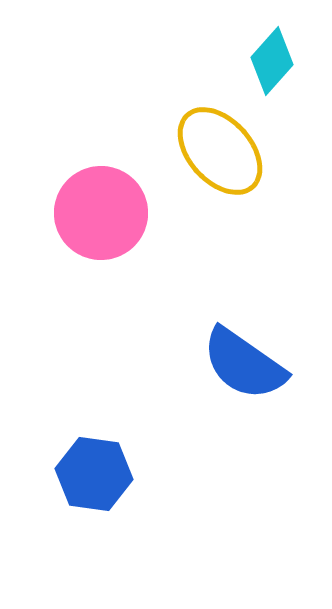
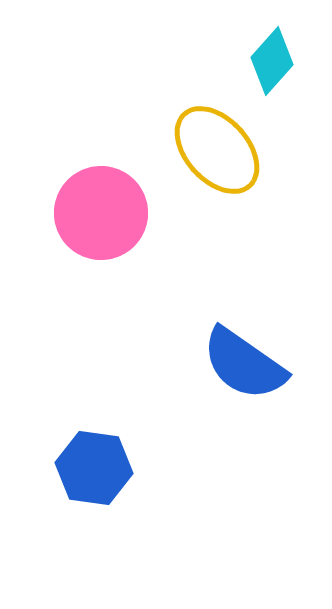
yellow ellipse: moved 3 px left, 1 px up
blue hexagon: moved 6 px up
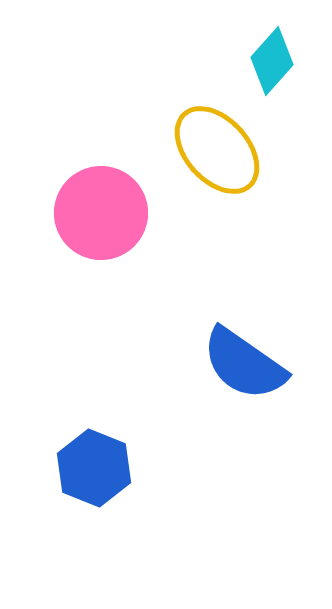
blue hexagon: rotated 14 degrees clockwise
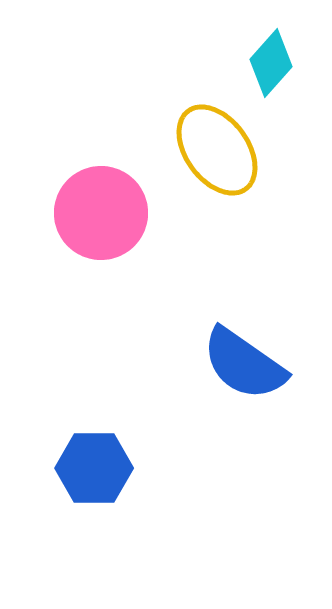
cyan diamond: moved 1 px left, 2 px down
yellow ellipse: rotated 6 degrees clockwise
blue hexagon: rotated 22 degrees counterclockwise
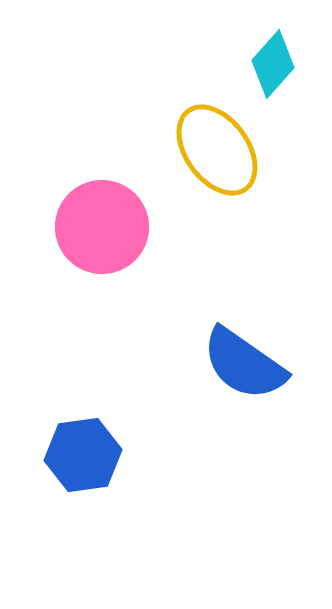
cyan diamond: moved 2 px right, 1 px down
pink circle: moved 1 px right, 14 px down
blue hexagon: moved 11 px left, 13 px up; rotated 8 degrees counterclockwise
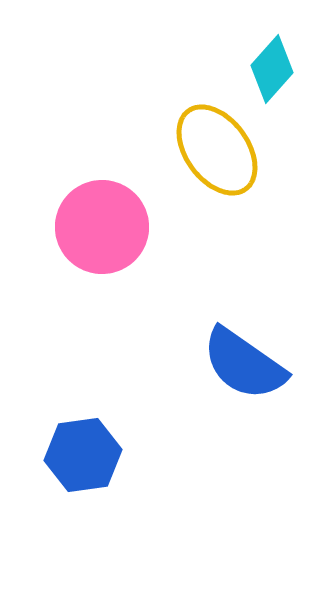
cyan diamond: moved 1 px left, 5 px down
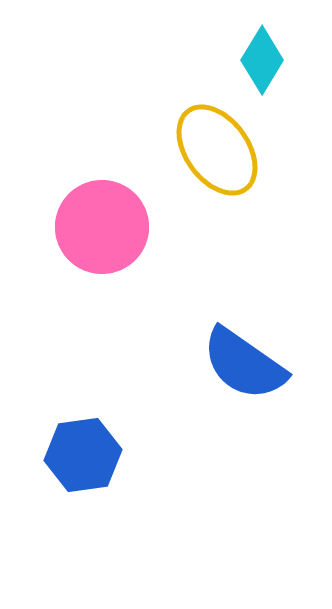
cyan diamond: moved 10 px left, 9 px up; rotated 10 degrees counterclockwise
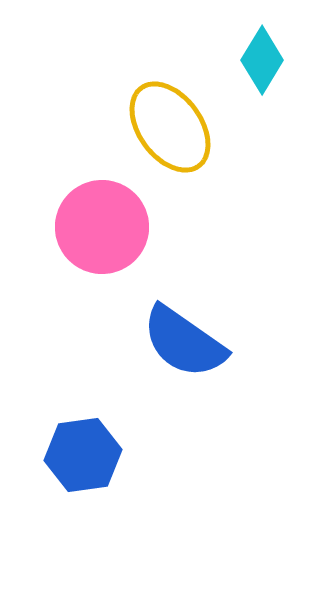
yellow ellipse: moved 47 px left, 23 px up
blue semicircle: moved 60 px left, 22 px up
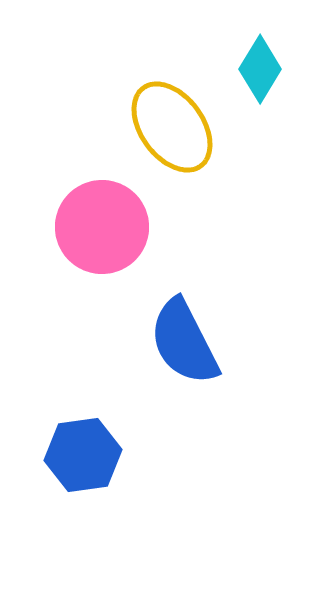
cyan diamond: moved 2 px left, 9 px down
yellow ellipse: moved 2 px right
blue semicircle: rotated 28 degrees clockwise
